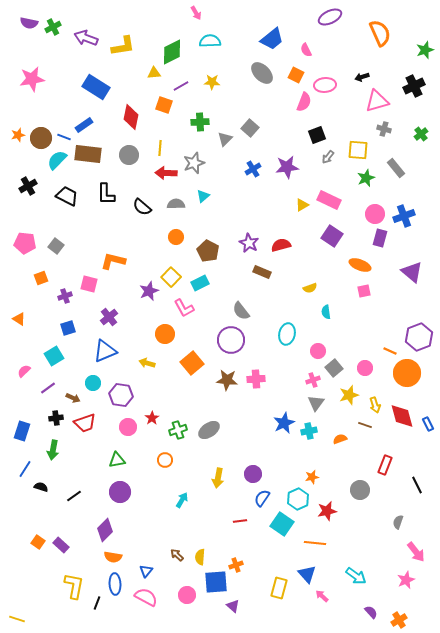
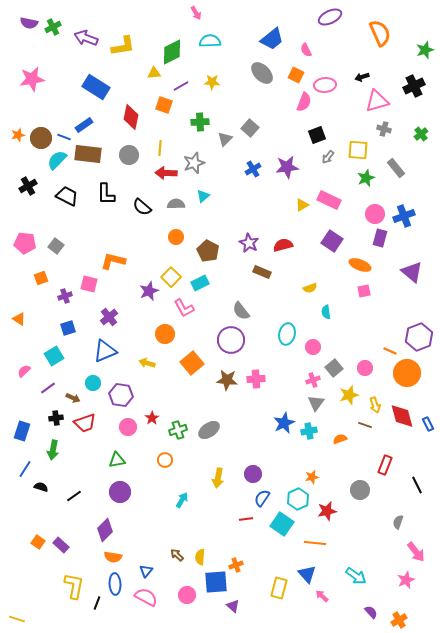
purple square at (332, 236): moved 5 px down
red semicircle at (281, 245): moved 2 px right
pink circle at (318, 351): moved 5 px left, 4 px up
red line at (240, 521): moved 6 px right, 2 px up
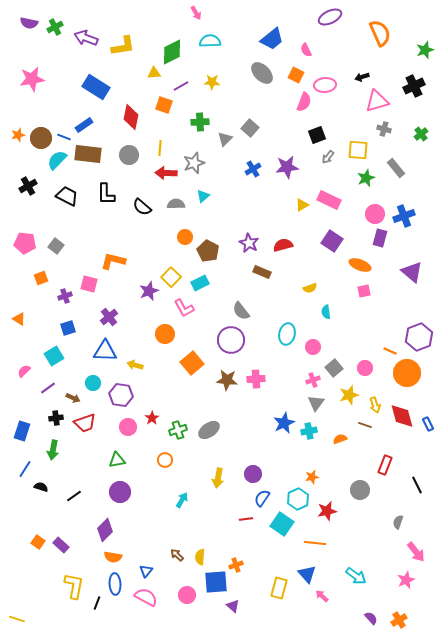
green cross at (53, 27): moved 2 px right
orange circle at (176, 237): moved 9 px right
blue triangle at (105, 351): rotated 25 degrees clockwise
yellow arrow at (147, 363): moved 12 px left, 2 px down
purple semicircle at (371, 612): moved 6 px down
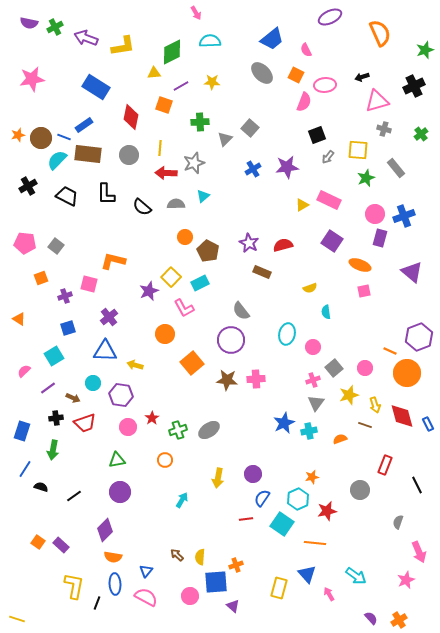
pink arrow at (416, 552): moved 3 px right; rotated 15 degrees clockwise
pink circle at (187, 595): moved 3 px right, 1 px down
pink arrow at (322, 596): moved 7 px right, 2 px up; rotated 16 degrees clockwise
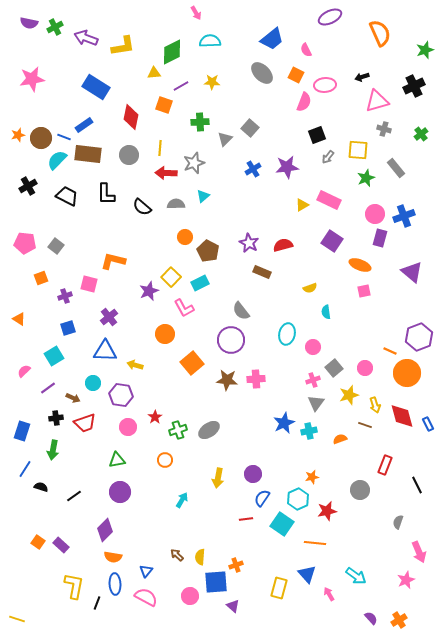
red star at (152, 418): moved 3 px right, 1 px up
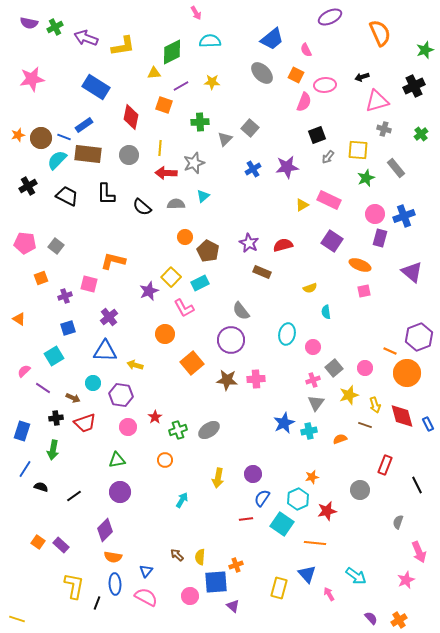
purple line at (48, 388): moved 5 px left; rotated 70 degrees clockwise
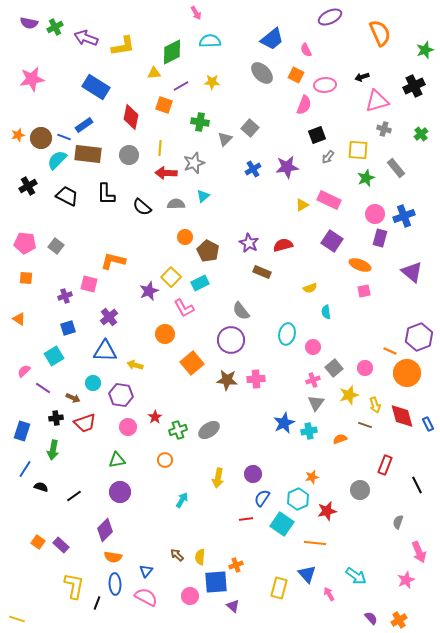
pink semicircle at (304, 102): moved 3 px down
green cross at (200, 122): rotated 12 degrees clockwise
orange square at (41, 278): moved 15 px left; rotated 24 degrees clockwise
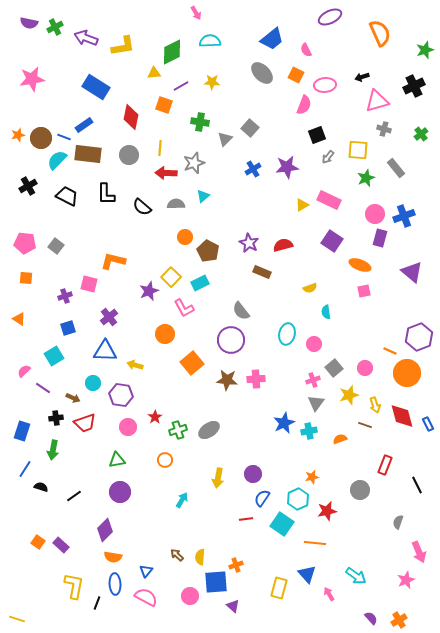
pink circle at (313, 347): moved 1 px right, 3 px up
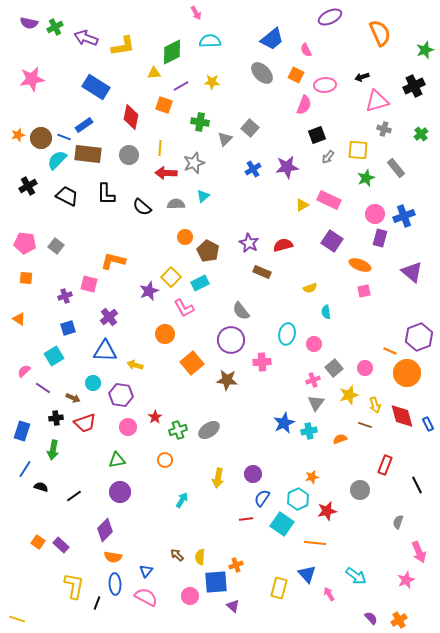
pink cross at (256, 379): moved 6 px right, 17 px up
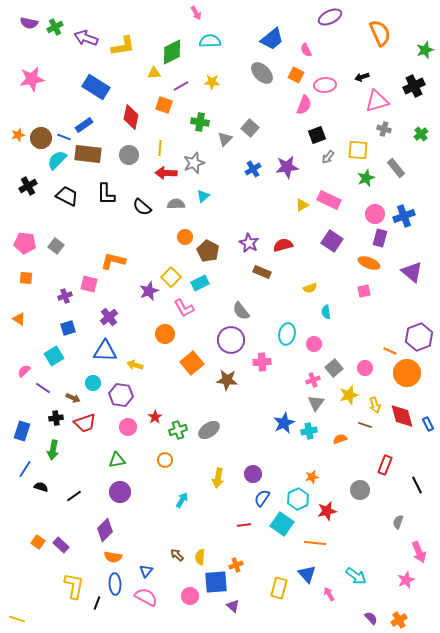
orange ellipse at (360, 265): moved 9 px right, 2 px up
red line at (246, 519): moved 2 px left, 6 px down
